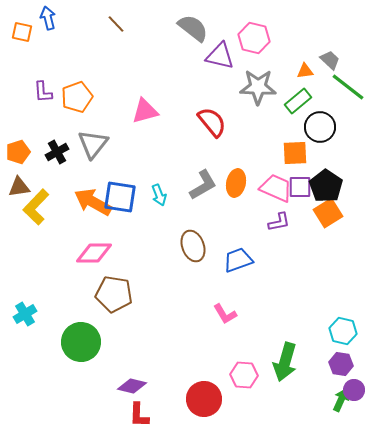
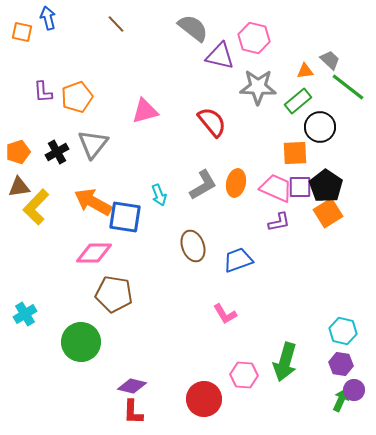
blue square at (120, 197): moved 5 px right, 20 px down
red L-shape at (139, 415): moved 6 px left, 3 px up
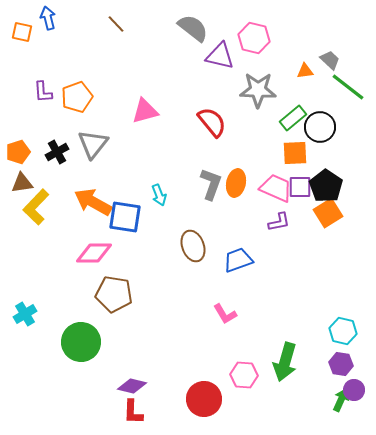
gray star at (258, 87): moved 3 px down
green rectangle at (298, 101): moved 5 px left, 17 px down
gray L-shape at (203, 185): moved 8 px right, 1 px up; rotated 40 degrees counterclockwise
brown triangle at (19, 187): moved 3 px right, 4 px up
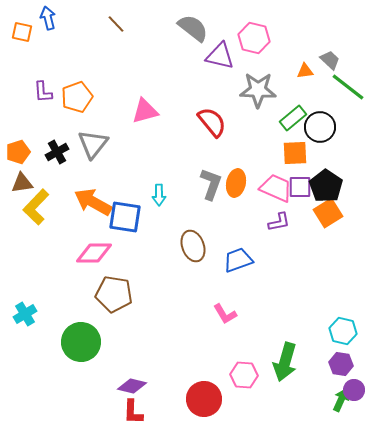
cyan arrow at (159, 195): rotated 20 degrees clockwise
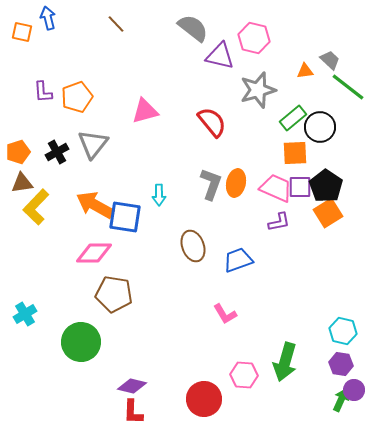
gray star at (258, 90): rotated 18 degrees counterclockwise
orange arrow at (93, 202): moved 2 px right, 3 px down
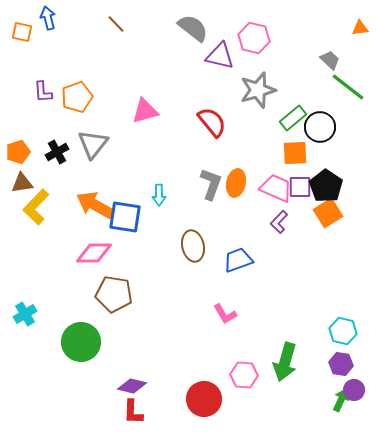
orange triangle at (305, 71): moved 55 px right, 43 px up
purple L-shape at (279, 222): rotated 145 degrees clockwise
brown ellipse at (193, 246): rotated 8 degrees clockwise
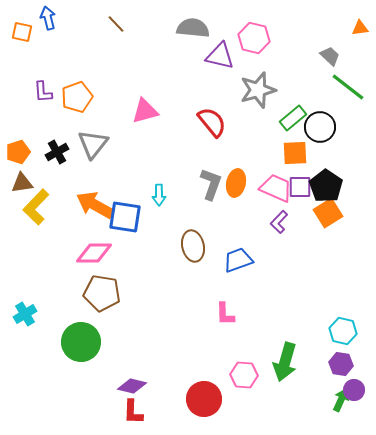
gray semicircle at (193, 28): rotated 32 degrees counterclockwise
gray trapezoid at (330, 60): moved 4 px up
brown pentagon at (114, 294): moved 12 px left, 1 px up
pink L-shape at (225, 314): rotated 30 degrees clockwise
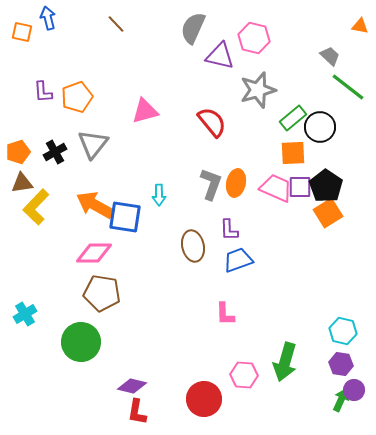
gray semicircle at (193, 28): rotated 72 degrees counterclockwise
orange triangle at (360, 28): moved 2 px up; rotated 18 degrees clockwise
black cross at (57, 152): moved 2 px left
orange square at (295, 153): moved 2 px left
purple L-shape at (279, 222): moved 50 px left, 8 px down; rotated 45 degrees counterclockwise
red L-shape at (133, 412): moved 4 px right; rotated 8 degrees clockwise
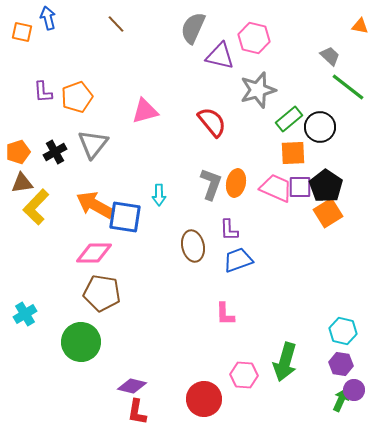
green rectangle at (293, 118): moved 4 px left, 1 px down
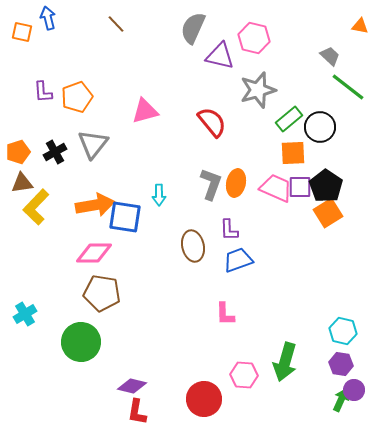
orange arrow at (95, 205): rotated 141 degrees clockwise
